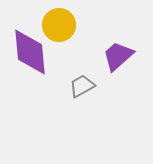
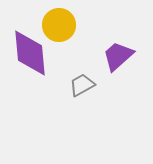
purple diamond: moved 1 px down
gray trapezoid: moved 1 px up
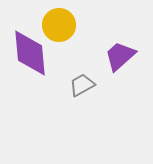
purple trapezoid: moved 2 px right
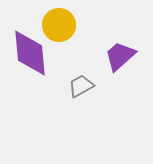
gray trapezoid: moved 1 px left, 1 px down
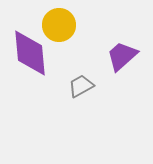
purple trapezoid: moved 2 px right
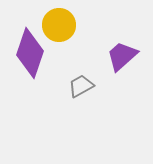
purple diamond: rotated 24 degrees clockwise
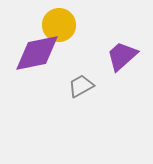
purple diamond: moved 7 px right; rotated 60 degrees clockwise
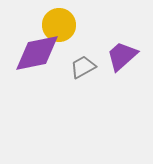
gray trapezoid: moved 2 px right, 19 px up
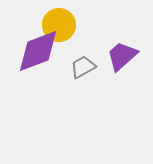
purple diamond: moved 1 px right, 2 px up; rotated 9 degrees counterclockwise
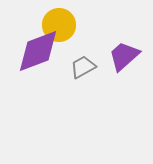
purple trapezoid: moved 2 px right
